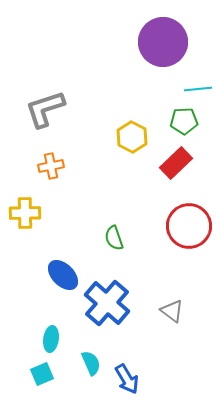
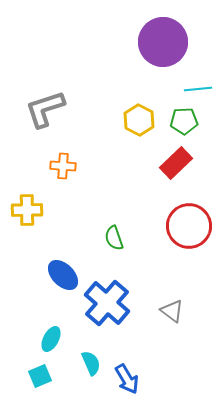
yellow hexagon: moved 7 px right, 17 px up
orange cross: moved 12 px right; rotated 15 degrees clockwise
yellow cross: moved 2 px right, 3 px up
cyan ellipse: rotated 20 degrees clockwise
cyan square: moved 2 px left, 2 px down
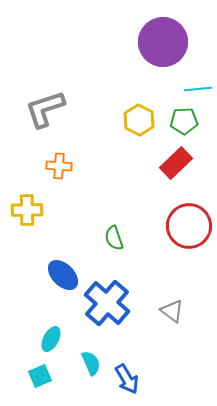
orange cross: moved 4 px left
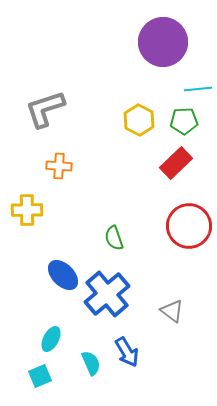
blue cross: moved 9 px up; rotated 9 degrees clockwise
blue arrow: moved 27 px up
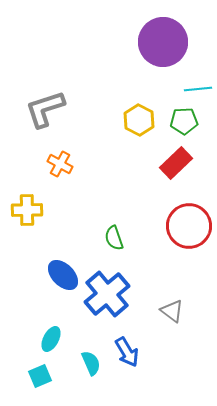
orange cross: moved 1 px right, 2 px up; rotated 25 degrees clockwise
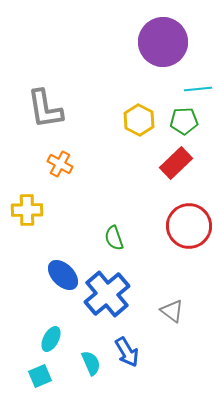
gray L-shape: rotated 81 degrees counterclockwise
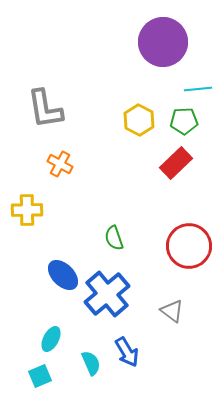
red circle: moved 20 px down
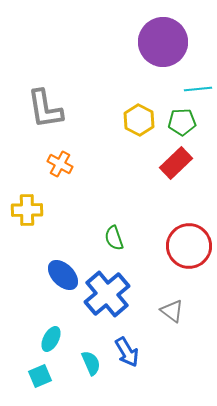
green pentagon: moved 2 px left, 1 px down
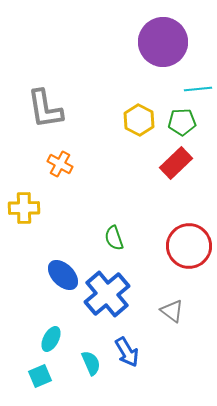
yellow cross: moved 3 px left, 2 px up
